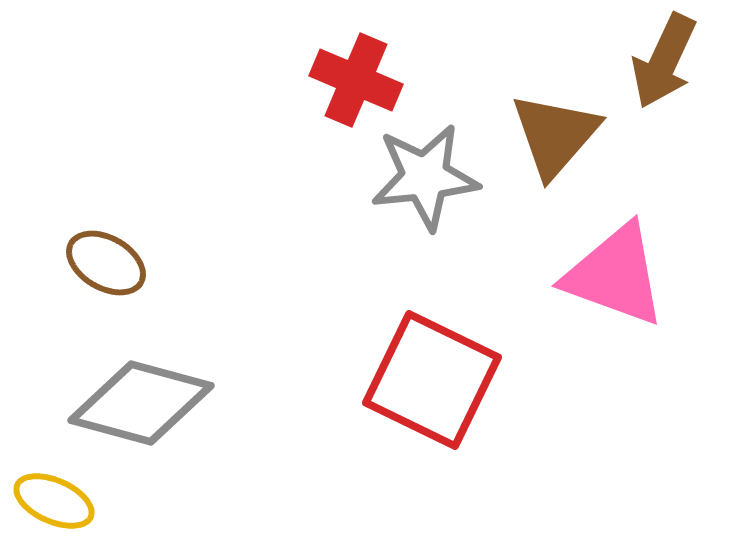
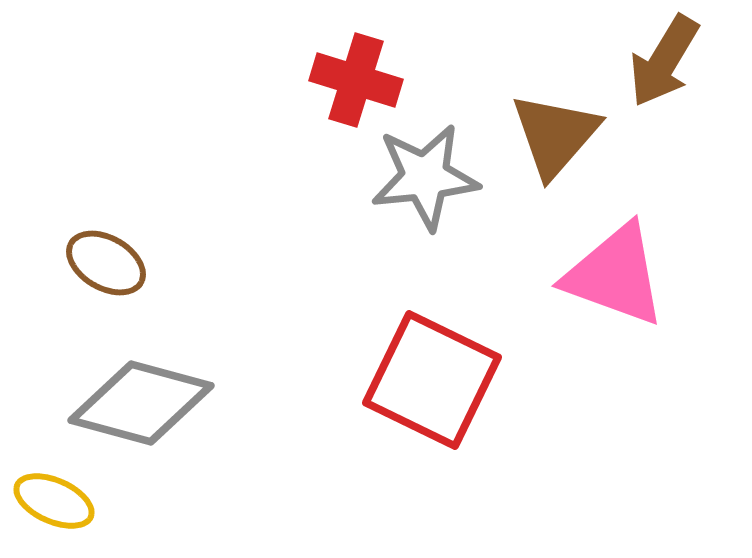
brown arrow: rotated 6 degrees clockwise
red cross: rotated 6 degrees counterclockwise
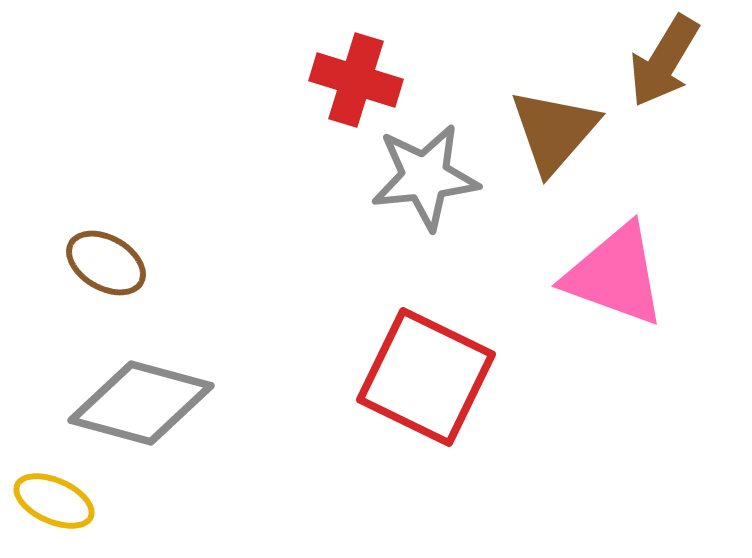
brown triangle: moved 1 px left, 4 px up
red square: moved 6 px left, 3 px up
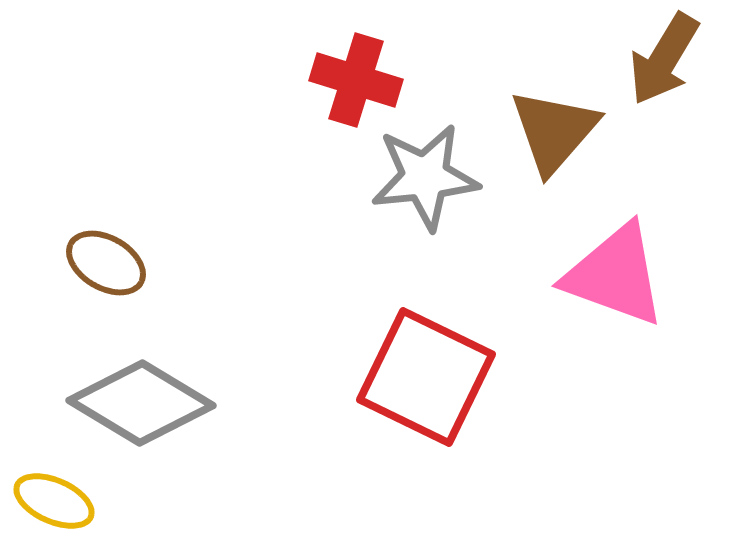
brown arrow: moved 2 px up
gray diamond: rotated 16 degrees clockwise
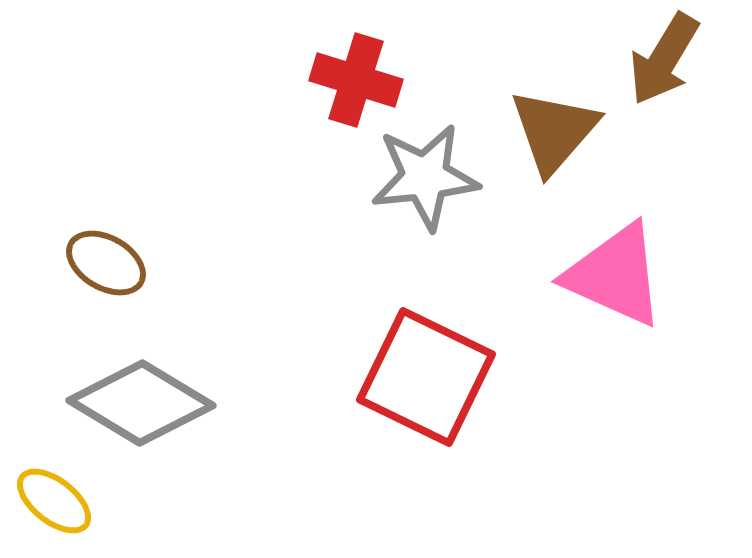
pink triangle: rotated 4 degrees clockwise
yellow ellipse: rotated 14 degrees clockwise
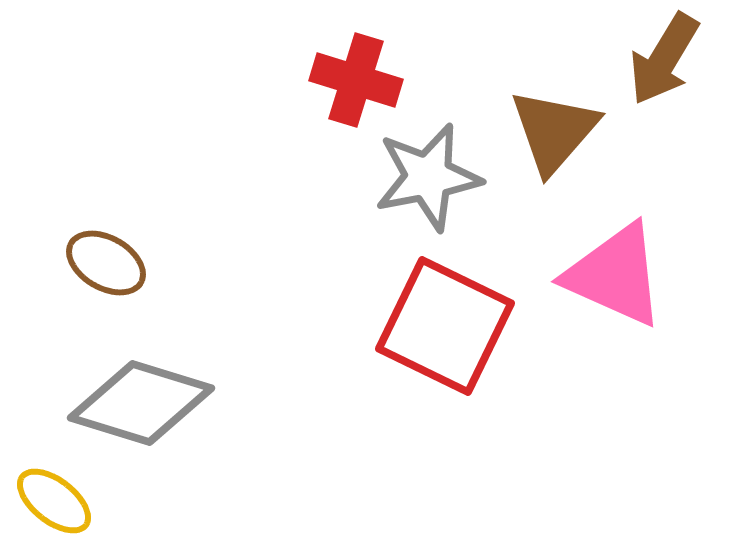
gray star: moved 3 px right; rotated 5 degrees counterclockwise
red square: moved 19 px right, 51 px up
gray diamond: rotated 14 degrees counterclockwise
